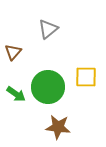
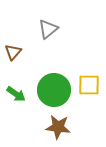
yellow square: moved 3 px right, 8 px down
green circle: moved 6 px right, 3 px down
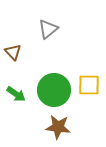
brown triangle: rotated 24 degrees counterclockwise
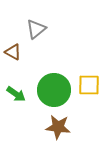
gray triangle: moved 12 px left
brown triangle: rotated 18 degrees counterclockwise
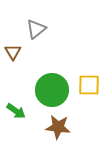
brown triangle: rotated 30 degrees clockwise
green circle: moved 2 px left
green arrow: moved 17 px down
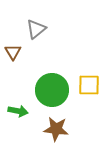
green arrow: moved 2 px right; rotated 24 degrees counterclockwise
brown star: moved 2 px left, 2 px down
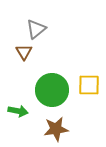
brown triangle: moved 11 px right
brown star: rotated 15 degrees counterclockwise
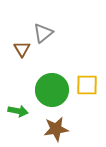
gray triangle: moved 7 px right, 4 px down
brown triangle: moved 2 px left, 3 px up
yellow square: moved 2 px left
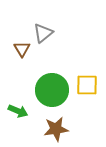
green arrow: rotated 12 degrees clockwise
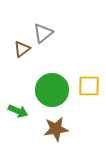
brown triangle: rotated 24 degrees clockwise
yellow square: moved 2 px right, 1 px down
